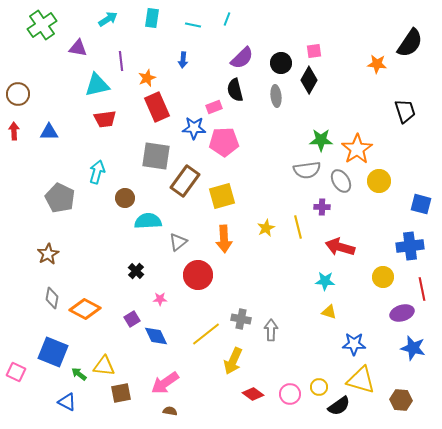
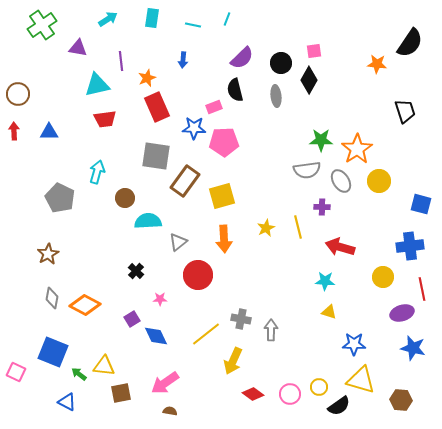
orange diamond at (85, 309): moved 4 px up
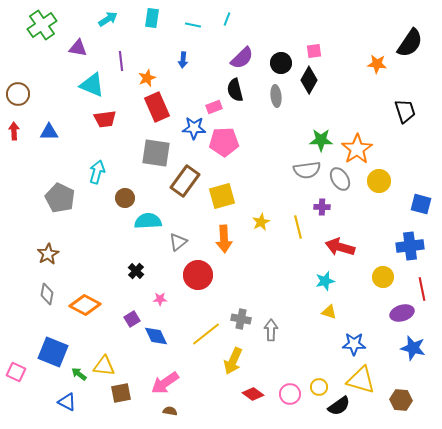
cyan triangle at (97, 85): moved 5 px left; rotated 36 degrees clockwise
gray square at (156, 156): moved 3 px up
gray ellipse at (341, 181): moved 1 px left, 2 px up
yellow star at (266, 228): moved 5 px left, 6 px up
cyan star at (325, 281): rotated 18 degrees counterclockwise
gray diamond at (52, 298): moved 5 px left, 4 px up
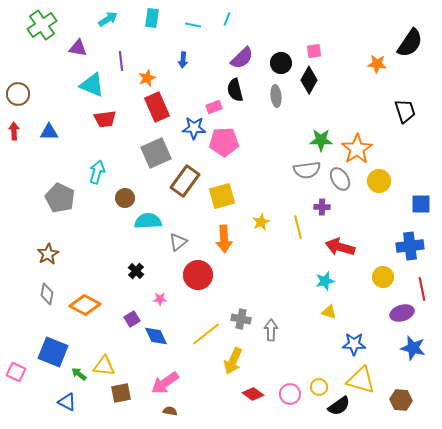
gray square at (156, 153): rotated 32 degrees counterclockwise
blue square at (421, 204): rotated 15 degrees counterclockwise
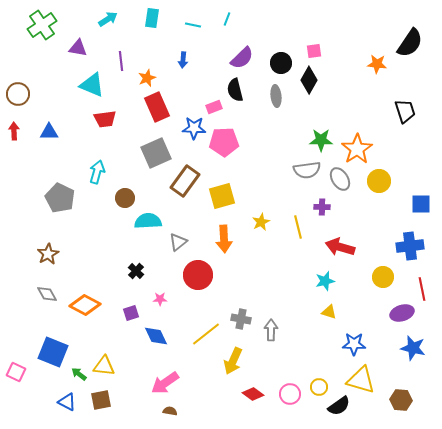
gray diamond at (47, 294): rotated 40 degrees counterclockwise
purple square at (132, 319): moved 1 px left, 6 px up; rotated 14 degrees clockwise
brown square at (121, 393): moved 20 px left, 7 px down
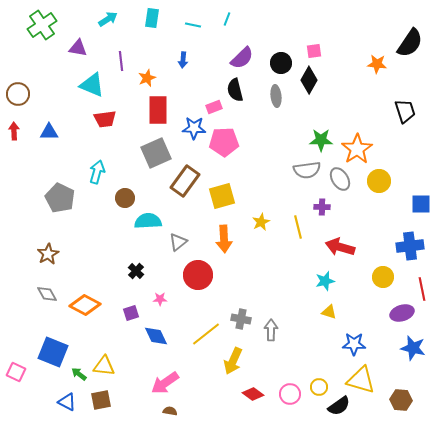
red rectangle at (157, 107): moved 1 px right, 3 px down; rotated 24 degrees clockwise
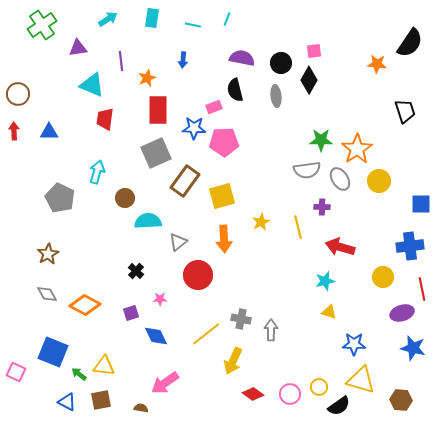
purple triangle at (78, 48): rotated 18 degrees counterclockwise
purple semicircle at (242, 58): rotated 125 degrees counterclockwise
red trapezoid at (105, 119): rotated 105 degrees clockwise
brown semicircle at (170, 411): moved 29 px left, 3 px up
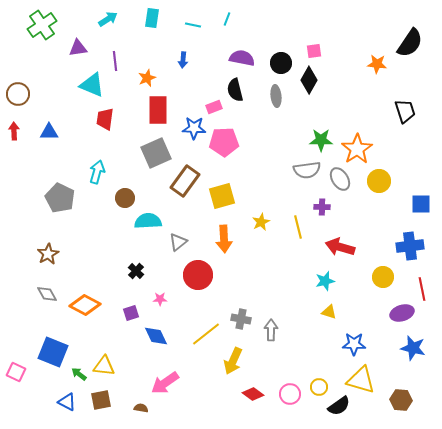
purple line at (121, 61): moved 6 px left
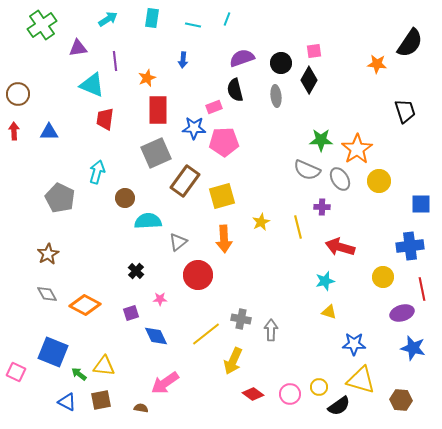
purple semicircle at (242, 58): rotated 30 degrees counterclockwise
gray semicircle at (307, 170): rotated 32 degrees clockwise
